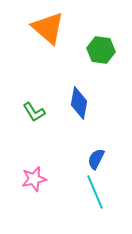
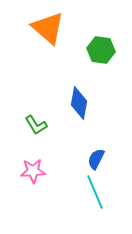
green L-shape: moved 2 px right, 13 px down
pink star: moved 1 px left, 8 px up; rotated 10 degrees clockwise
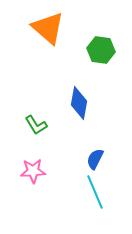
blue semicircle: moved 1 px left
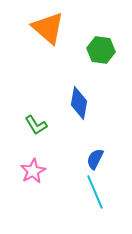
pink star: rotated 25 degrees counterclockwise
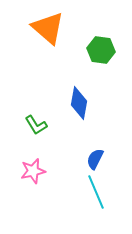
pink star: rotated 15 degrees clockwise
cyan line: moved 1 px right
